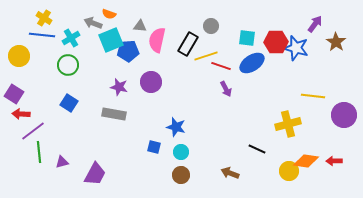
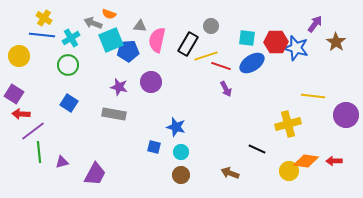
purple circle at (344, 115): moved 2 px right
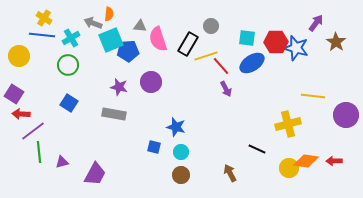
orange semicircle at (109, 14): rotated 104 degrees counterclockwise
purple arrow at (315, 24): moved 1 px right, 1 px up
pink semicircle at (157, 40): moved 1 px right, 1 px up; rotated 30 degrees counterclockwise
red line at (221, 66): rotated 30 degrees clockwise
yellow circle at (289, 171): moved 3 px up
brown arrow at (230, 173): rotated 42 degrees clockwise
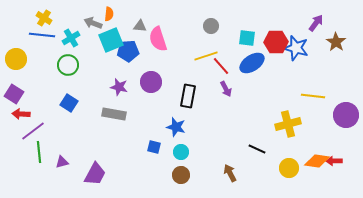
black rectangle at (188, 44): moved 52 px down; rotated 20 degrees counterclockwise
yellow circle at (19, 56): moved 3 px left, 3 px down
orange diamond at (306, 161): moved 11 px right
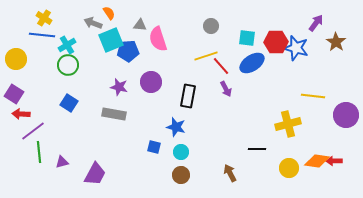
orange semicircle at (109, 14): moved 1 px up; rotated 40 degrees counterclockwise
gray triangle at (140, 26): moved 1 px up
cyan cross at (71, 38): moved 4 px left, 7 px down
black line at (257, 149): rotated 24 degrees counterclockwise
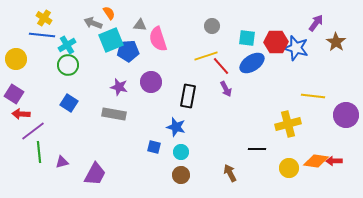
gray circle at (211, 26): moved 1 px right
orange diamond at (317, 161): moved 1 px left
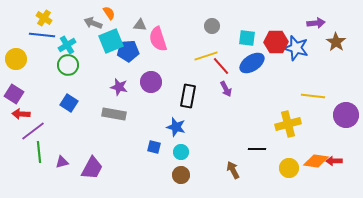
purple arrow at (316, 23): rotated 48 degrees clockwise
cyan square at (111, 40): moved 1 px down
brown arrow at (230, 173): moved 3 px right, 3 px up
purple trapezoid at (95, 174): moved 3 px left, 6 px up
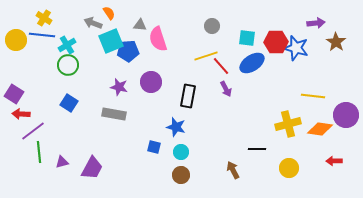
yellow circle at (16, 59): moved 19 px up
orange diamond at (316, 161): moved 4 px right, 32 px up
